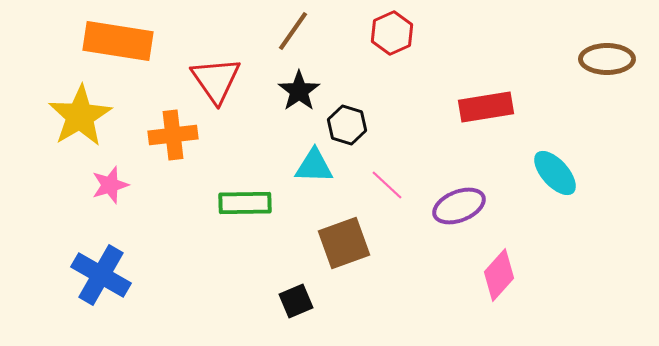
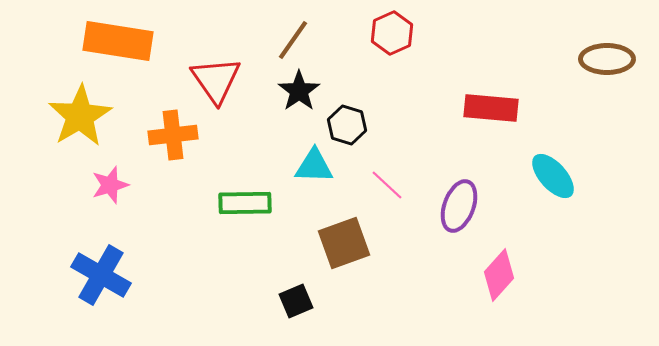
brown line: moved 9 px down
red rectangle: moved 5 px right, 1 px down; rotated 14 degrees clockwise
cyan ellipse: moved 2 px left, 3 px down
purple ellipse: rotated 48 degrees counterclockwise
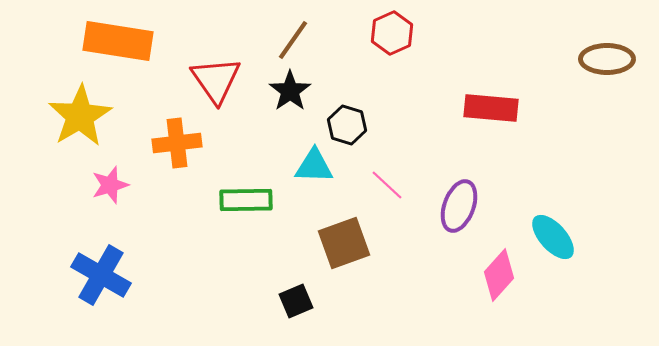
black star: moved 9 px left
orange cross: moved 4 px right, 8 px down
cyan ellipse: moved 61 px down
green rectangle: moved 1 px right, 3 px up
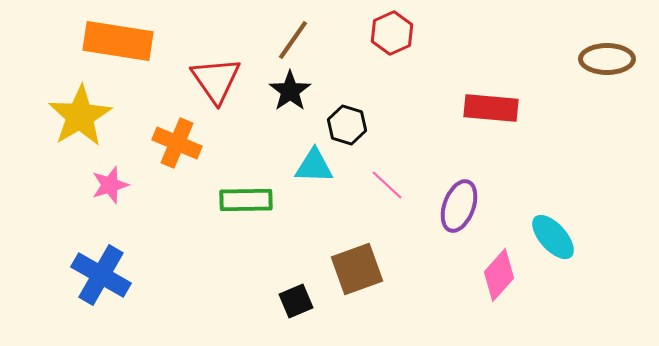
orange cross: rotated 30 degrees clockwise
brown square: moved 13 px right, 26 px down
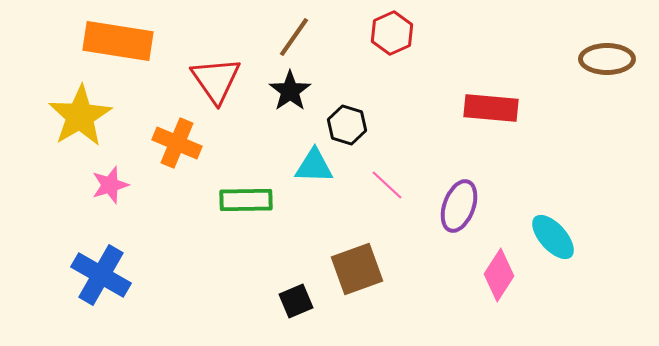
brown line: moved 1 px right, 3 px up
pink diamond: rotated 9 degrees counterclockwise
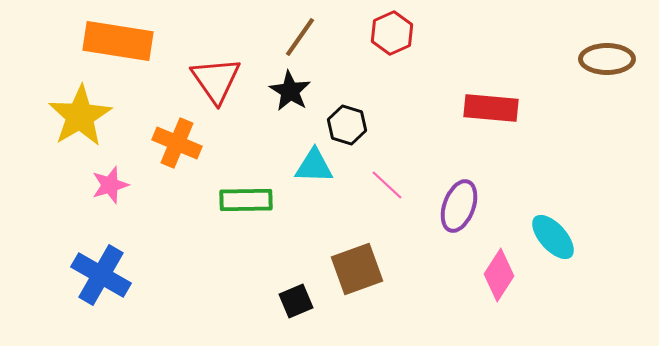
brown line: moved 6 px right
black star: rotated 6 degrees counterclockwise
